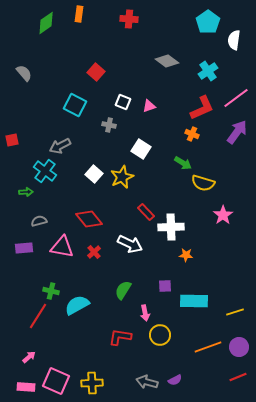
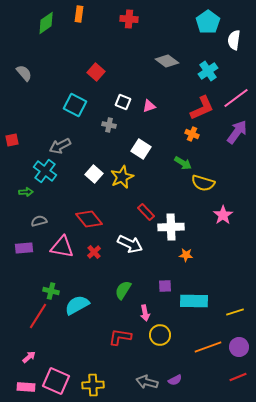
yellow cross at (92, 383): moved 1 px right, 2 px down
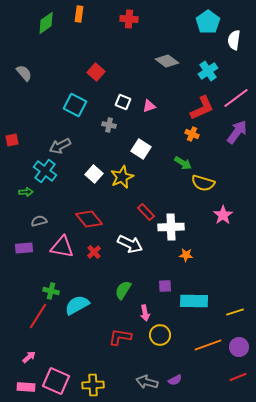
orange line at (208, 347): moved 2 px up
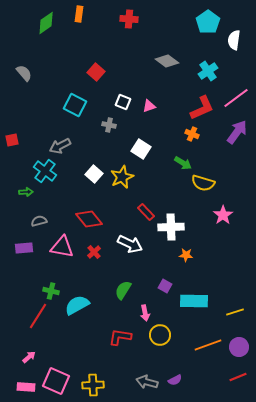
purple square at (165, 286): rotated 32 degrees clockwise
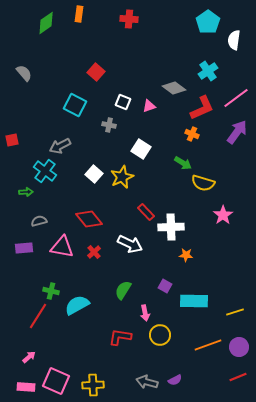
gray diamond at (167, 61): moved 7 px right, 27 px down
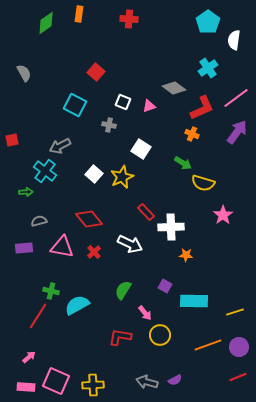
cyan cross at (208, 71): moved 3 px up
gray semicircle at (24, 73): rotated 12 degrees clockwise
pink arrow at (145, 313): rotated 28 degrees counterclockwise
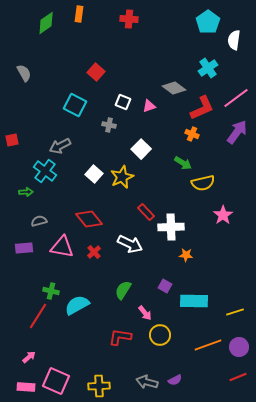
white square at (141, 149): rotated 12 degrees clockwise
yellow semicircle at (203, 183): rotated 30 degrees counterclockwise
yellow cross at (93, 385): moved 6 px right, 1 px down
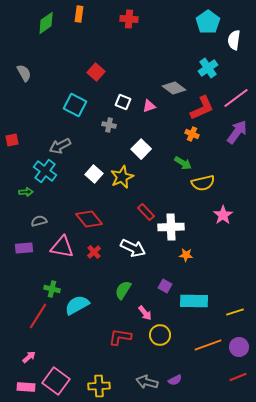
white arrow at (130, 244): moved 3 px right, 4 px down
green cross at (51, 291): moved 1 px right, 2 px up
pink square at (56, 381): rotated 12 degrees clockwise
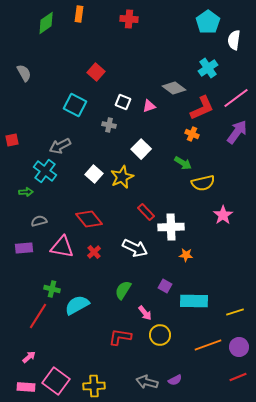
white arrow at (133, 248): moved 2 px right
yellow cross at (99, 386): moved 5 px left
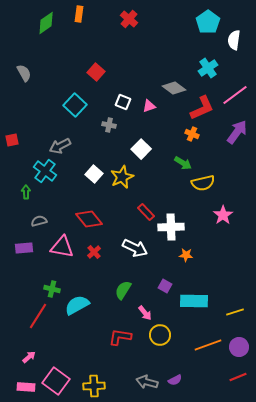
red cross at (129, 19): rotated 36 degrees clockwise
pink line at (236, 98): moved 1 px left, 3 px up
cyan square at (75, 105): rotated 15 degrees clockwise
green arrow at (26, 192): rotated 88 degrees counterclockwise
